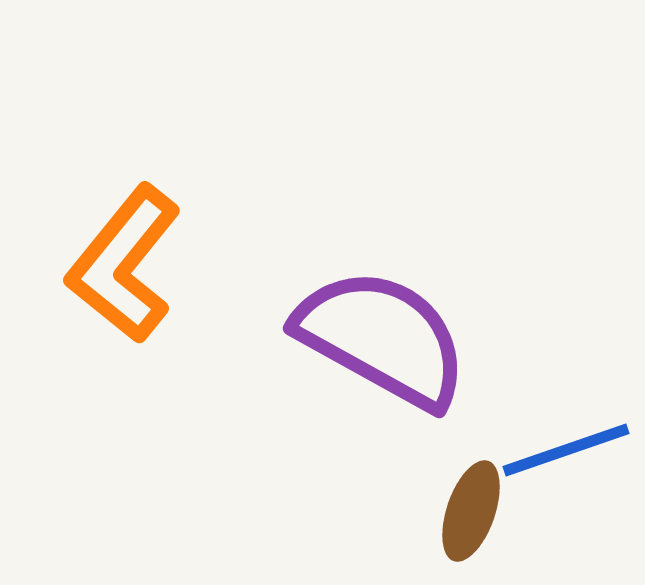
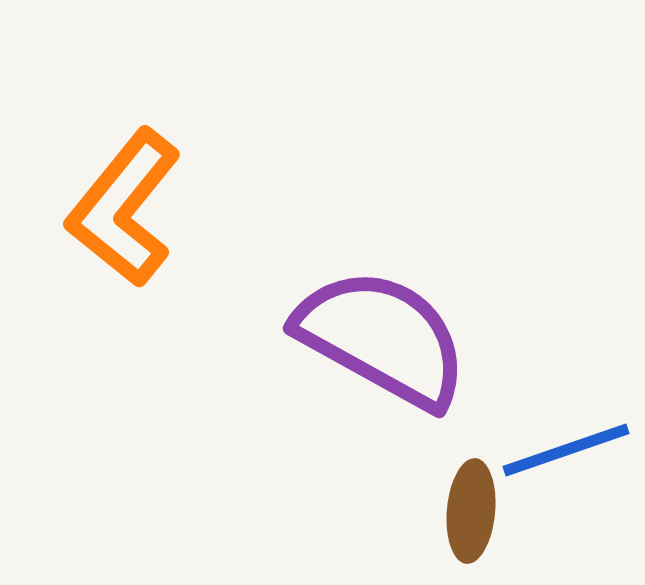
orange L-shape: moved 56 px up
brown ellipse: rotated 14 degrees counterclockwise
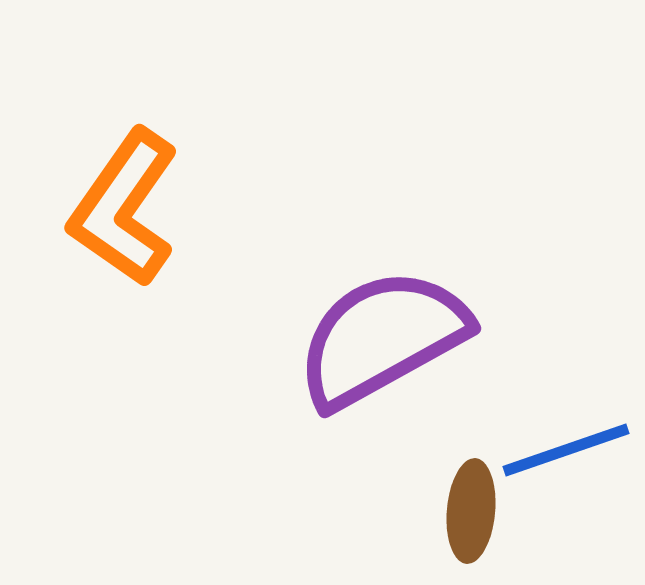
orange L-shape: rotated 4 degrees counterclockwise
purple semicircle: rotated 58 degrees counterclockwise
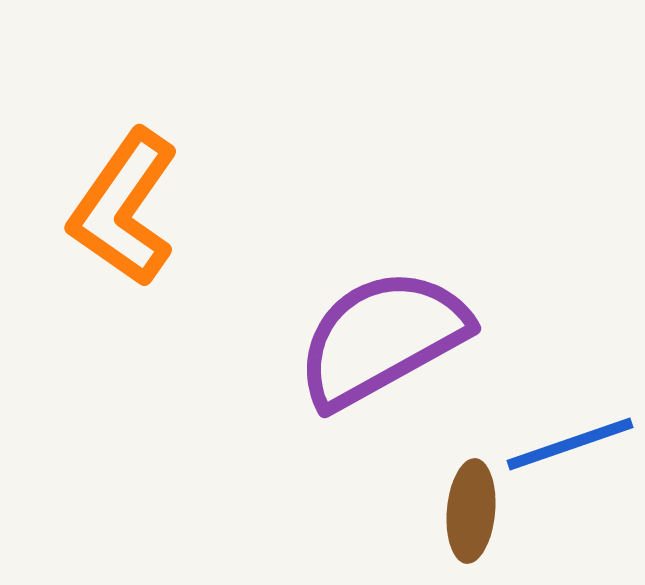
blue line: moved 4 px right, 6 px up
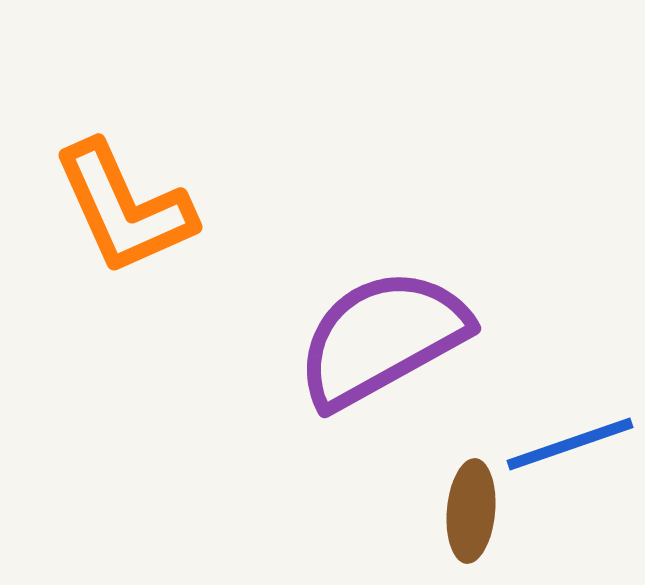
orange L-shape: rotated 59 degrees counterclockwise
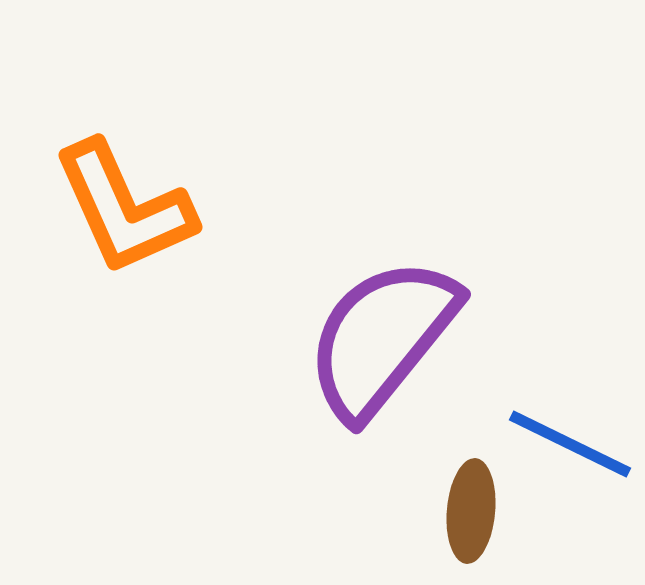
purple semicircle: rotated 22 degrees counterclockwise
blue line: rotated 45 degrees clockwise
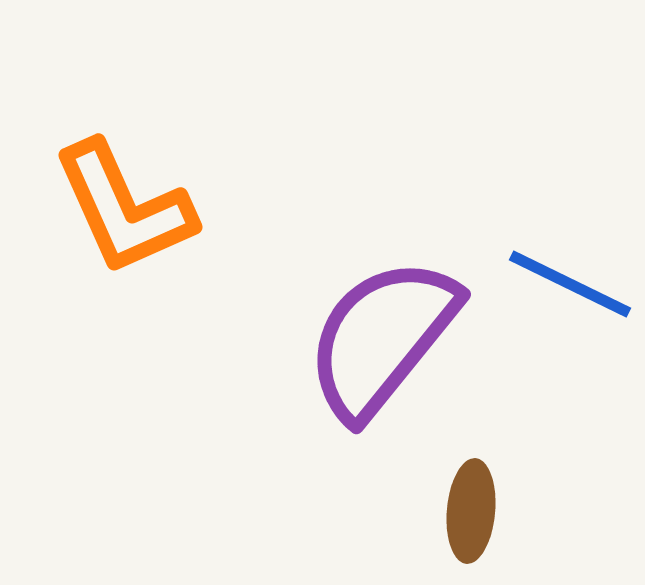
blue line: moved 160 px up
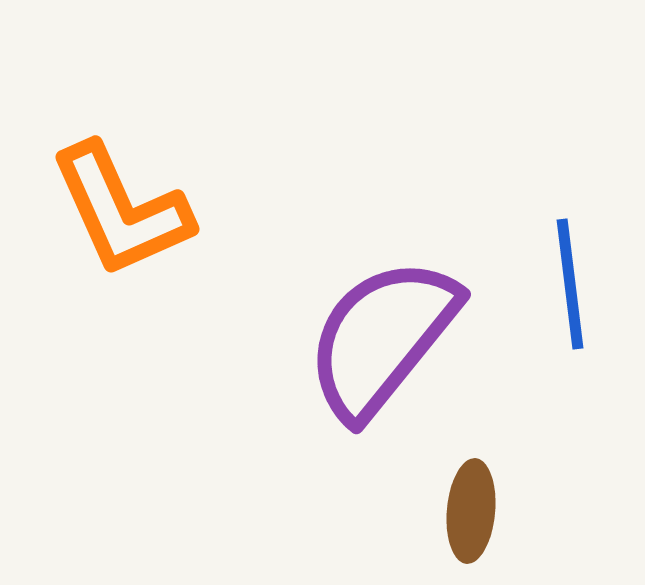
orange L-shape: moved 3 px left, 2 px down
blue line: rotated 57 degrees clockwise
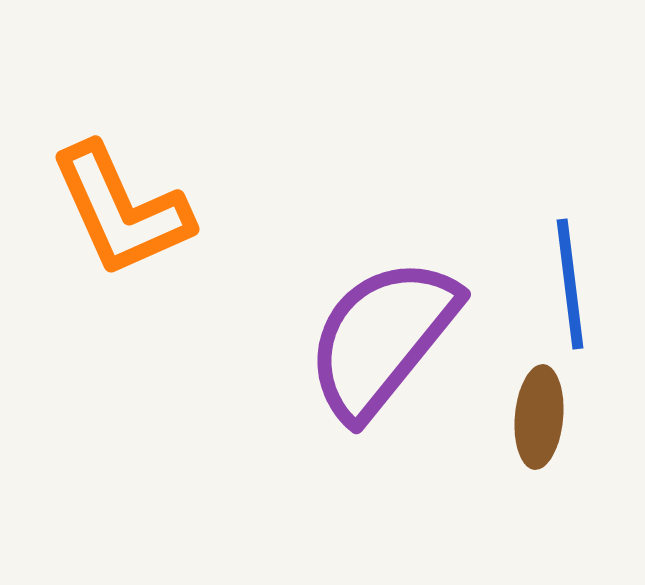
brown ellipse: moved 68 px right, 94 px up
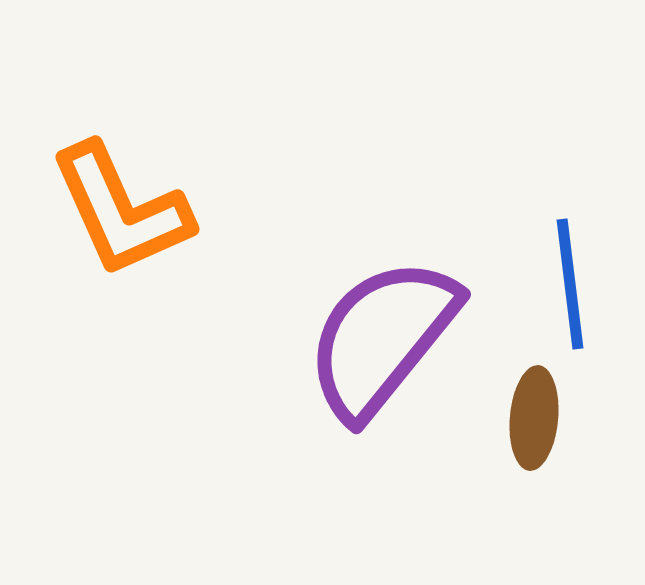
brown ellipse: moved 5 px left, 1 px down
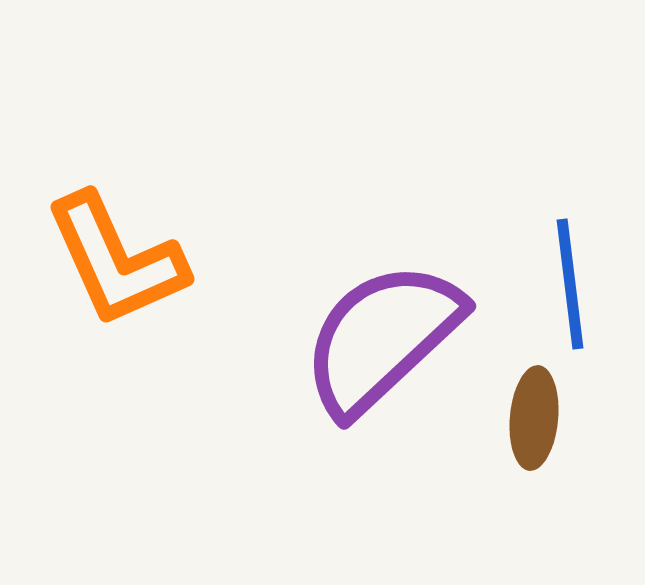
orange L-shape: moved 5 px left, 50 px down
purple semicircle: rotated 8 degrees clockwise
